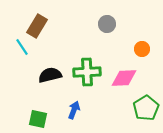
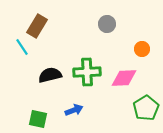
blue arrow: rotated 48 degrees clockwise
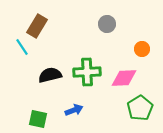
green pentagon: moved 6 px left
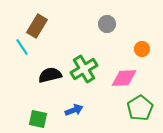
green cross: moved 3 px left, 3 px up; rotated 28 degrees counterclockwise
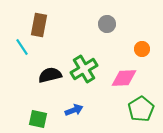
brown rectangle: moved 2 px right, 1 px up; rotated 20 degrees counterclockwise
green pentagon: moved 1 px right, 1 px down
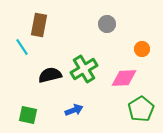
green square: moved 10 px left, 4 px up
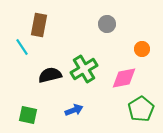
pink diamond: rotated 8 degrees counterclockwise
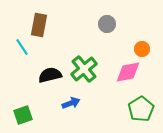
green cross: rotated 8 degrees counterclockwise
pink diamond: moved 4 px right, 6 px up
blue arrow: moved 3 px left, 7 px up
green square: moved 5 px left; rotated 30 degrees counterclockwise
